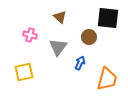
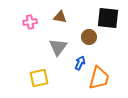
brown triangle: rotated 32 degrees counterclockwise
pink cross: moved 13 px up; rotated 24 degrees counterclockwise
yellow square: moved 15 px right, 6 px down
orange trapezoid: moved 8 px left, 1 px up
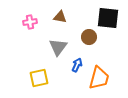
blue arrow: moved 3 px left, 2 px down
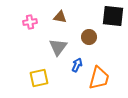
black square: moved 5 px right, 2 px up
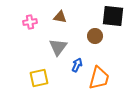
brown circle: moved 6 px right, 1 px up
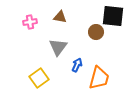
brown circle: moved 1 px right, 4 px up
yellow square: rotated 24 degrees counterclockwise
